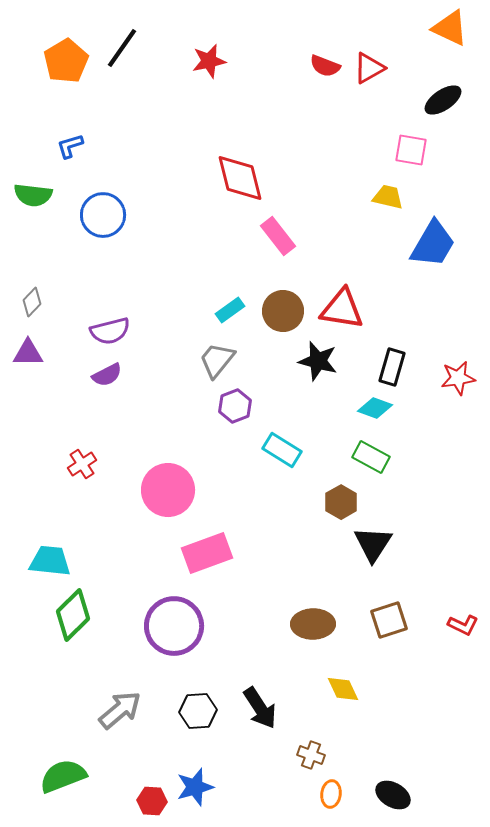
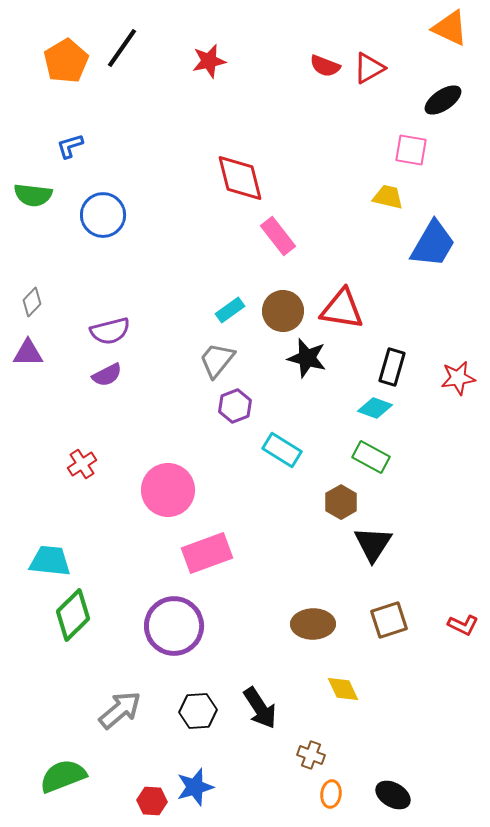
black star at (318, 361): moved 11 px left, 3 px up
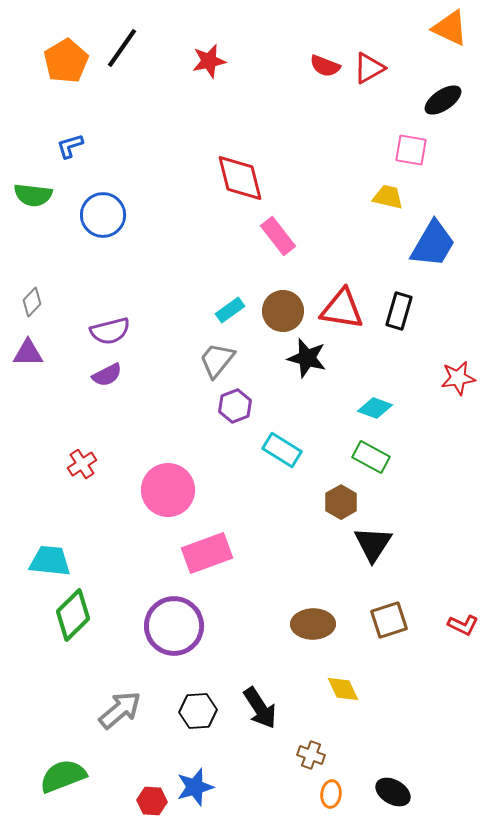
black rectangle at (392, 367): moved 7 px right, 56 px up
black ellipse at (393, 795): moved 3 px up
